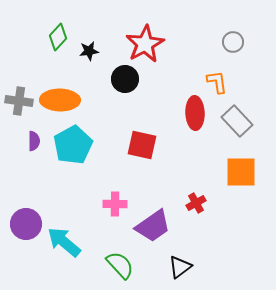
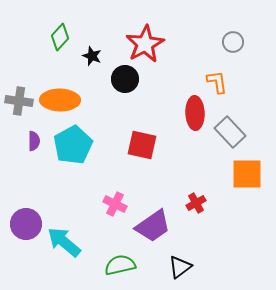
green diamond: moved 2 px right
black star: moved 3 px right, 5 px down; rotated 30 degrees clockwise
gray rectangle: moved 7 px left, 11 px down
orange square: moved 6 px right, 2 px down
pink cross: rotated 25 degrees clockwise
green semicircle: rotated 60 degrees counterclockwise
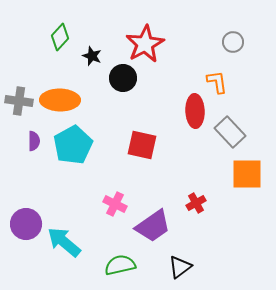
black circle: moved 2 px left, 1 px up
red ellipse: moved 2 px up
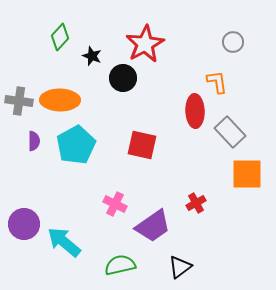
cyan pentagon: moved 3 px right
purple circle: moved 2 px left
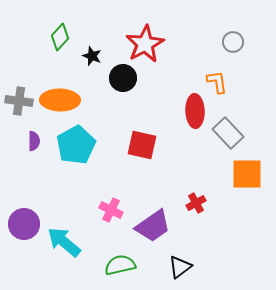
gray rectangle: moved 2 px left, 1 px down
pink cross: moved 4 px left, 6 px down
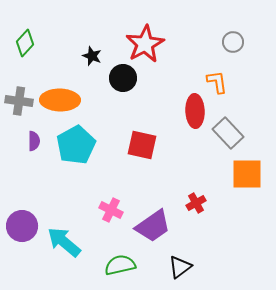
green diamond: moved 35 px left, 6 px down
purple circle: moved 2 px left, 2 px down
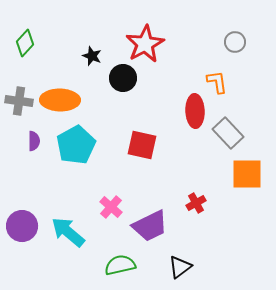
gray circle: moved 2 px right
pink cross: moved 3 px up; rotated 15 degrees clockwise
purple trapezoid: moved 3 px left; rotated 9 degrees clockwise
cyan arrow: moved 4 px right, 10 px up
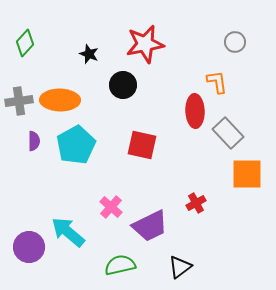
red star: rotated 18 degrees clockwise
black star: moved 3 px left, 2 px up
black circle: moved 7 px down
gray cross: rotated 16 degrees counterclockwise
purple circle: moved 7 px right, 21 px down
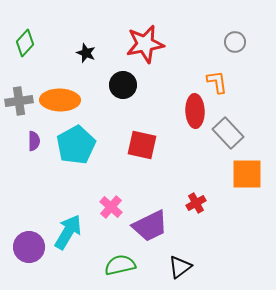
black star: moved 3 px left, 1 px up
cyan arrow: rotated 81 degrees clockwise
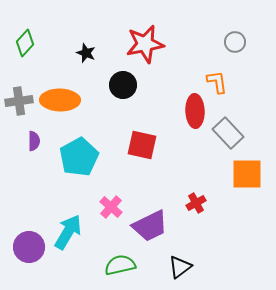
cyan pentagon: moved 3 px right, 12 px down
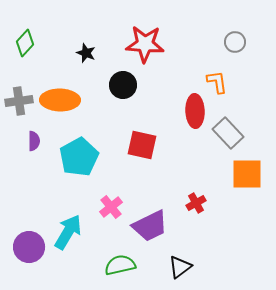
red star: rotated 15 degrees clockwise
pink cross: rotated 10 degrees clockwise
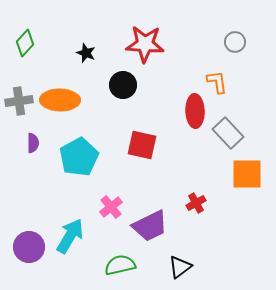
purple semicircle: moved 1 px left, 2 px down
cyan arrow: moved 2 px right, 4 px down
